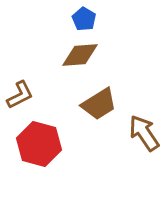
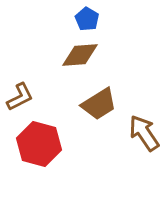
blue pentagon: moved 3 px right
brown L-shape: moved 2 px down
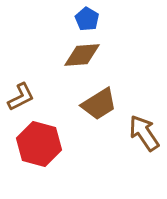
brown diamond: moved 2 px right
brown L-shape: moved 1 px right
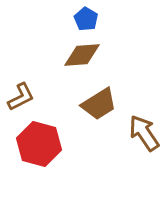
blue pentagon: moved 1 px left
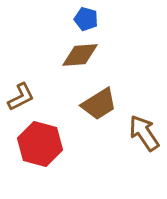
blue pentagon: rotated 15 degrees counterclockwise
brown diamond: moved 2 px left
red hexagon: moved 1 px right
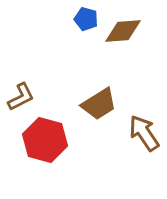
brown diamond: moved 43 px right, 24 px up
red hexagon: moved 5 px right, 4 px up
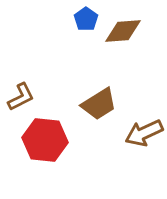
blue pentagon: rotated 20 degrees clockwise
brown arrow: rotated 81 degrees counterclockwise
red hexagon: rotated 9 degrees counterclockwise
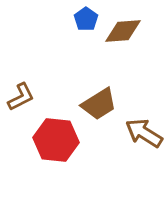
brown arrow: rotated 57 degrees clockwise
red hexagon: moved 11 px right
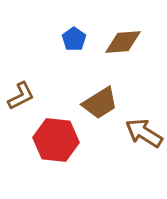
blue pentagon: moved 12 px left, 20 px down
brown diamond: moved 11 px down
brown L-shape: moved 1 px up
brown trapezoid: moved 1 px right, 1 px up
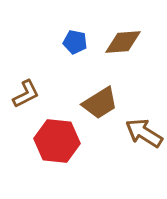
blue pentagon: moved 1 px right, 3 px down; rotated 25 degrees counterclockwise
brown L-shape: moved 5 px right, 2 px up
red hexagon: moved 1 px right, 1 px down
